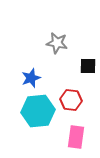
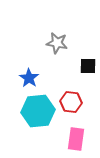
blue star: moved 2 px left; rotated 18 degrees counterclockwise
red hexagon: moved 2 px down
pink rectangle: moved 2 px down
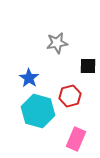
gray star: rotated 20 degrees counterclockwise
red hexagon: moved 1 px left, 6 px up; rotated 20 degrees counterclockwise
cyan hexagon: rotated 20 degrees clockwise
pink rectangle: rotated 15 degrees clockwise
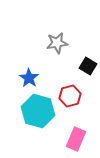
black square: rotated 30 degrees clockwise
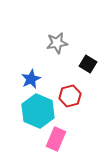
black square: moved 2 px up
blue star: moved 2 px right, 1 px down; rotated 12 degrees clockwise
cyan hexagon: rotated 8 degrees clockwise
pink rectangle: moved 20 px left
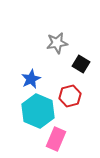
black square: moved 7 px left
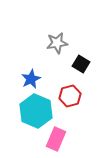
cyan hexagon: moved 2 px left
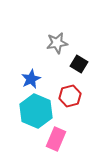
black square: moved 2 px left
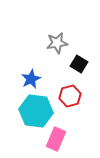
cyan hexagon: rotated 16 degrees counterclockwise
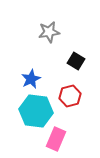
gray star: moved 8 px left, 11 px up
black square: moved 3 px left, 3 px up
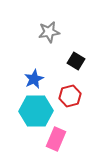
blue star: moved 3 px right
cyan hexagon: rotated 8 degrees counterclockwise
